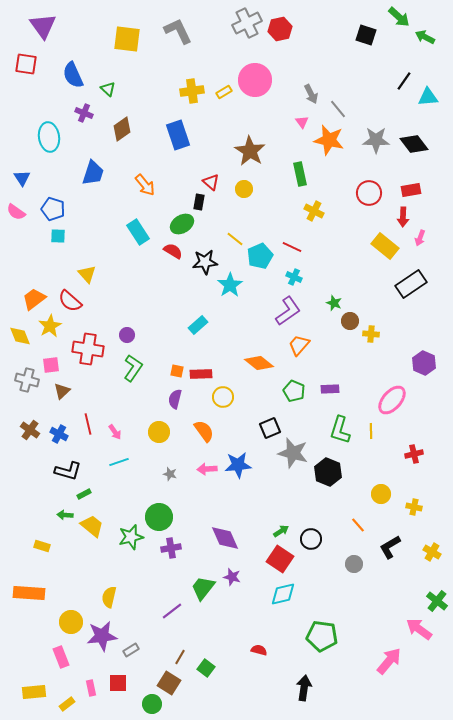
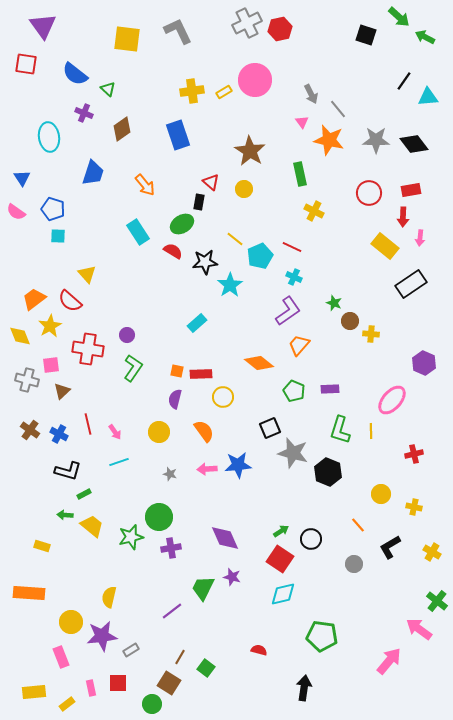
blue semicircle at (73, 75): moved 2 px right, 1 px up; rotated 28 degrees counterclockwise
pink arrow at (420, 238): rotated 14 degrees counterclockwise
cyan rectangle at (198, 325): moved 1 px left, 2 px up
green trapezoid at (203, 588): rotated 12 degrees counterclockwise
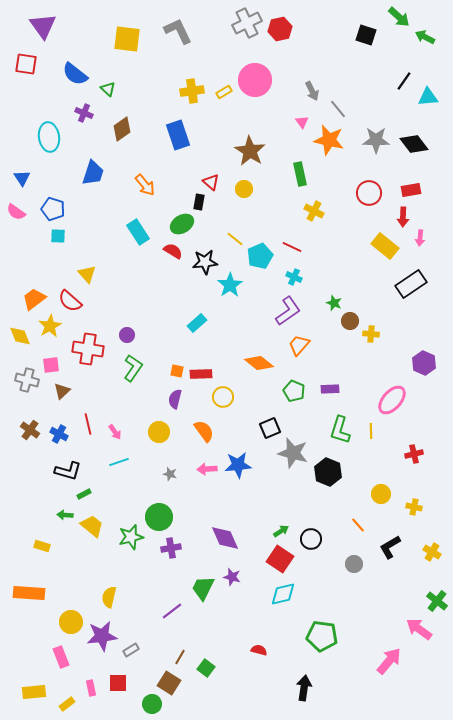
gray arrow at (311, 94): moved 1 px right, 3 px up
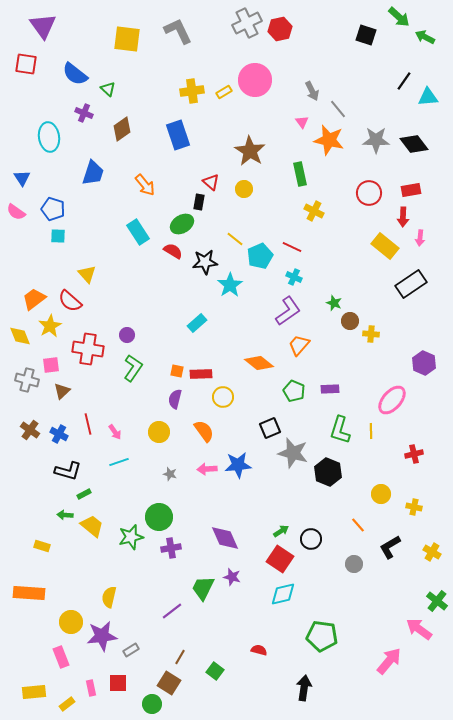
green square at (206, 668): moved 9 px right, 3 px down
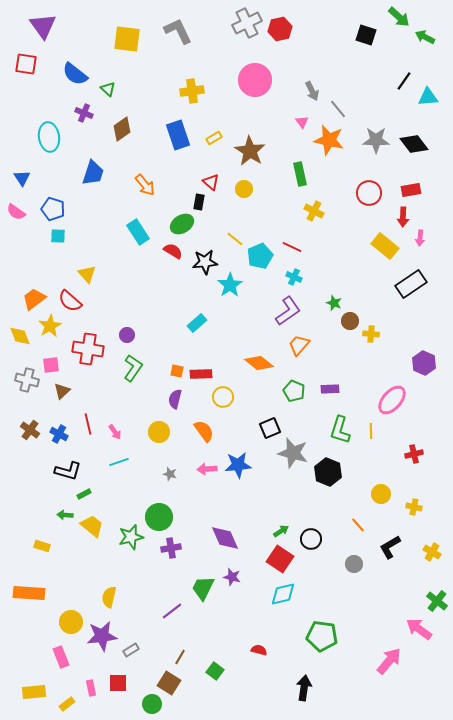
yellow rectangle at (224, 92): moved 10 px left, 46 px down
